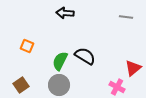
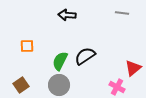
black arrow: moved 2 px right, 2 px down
gray line: moved 4 px left, 4 px up
orange square: rotated 24 degrees counterclockwise
black semicircle: rotated 65 degrees counterclockwise
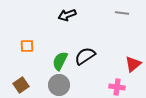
black arrow: rotated 24 degrees counterclockwise
red triangle: moved 4 px up
pink cross: rotated 21 degrees counterclockwise
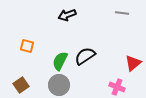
orange square: rotated 16 degrees clockwise
red triangle: moved 1 px up
pink cross: rotated 14 degrees clockwise
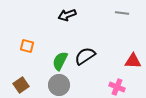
red triangle: moved 2 px up; rotated 42 degrees clockwise
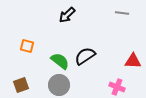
black arrow: rotated 24 degrees counterclockwise
green semicircle: rotated 102 degrees clockwise
brown square: rotated 14 degrees clockwise
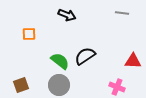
black arrow: rotated 114 degrees counterclockwise
orange square: moved 2 px right, 12 px up; rotated 16 degrees counterclockwise
